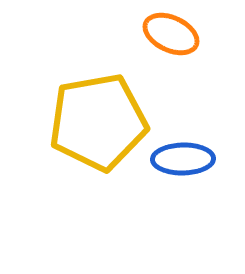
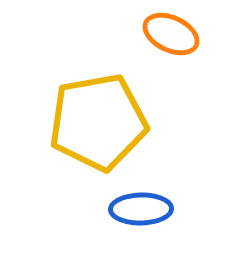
blue ellipse: moved 42 px left, 50 px down
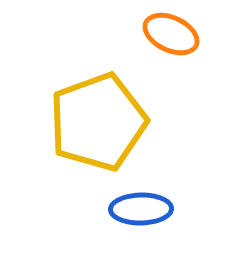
yellow pentagon: rotated 10 degrees counterclockwise
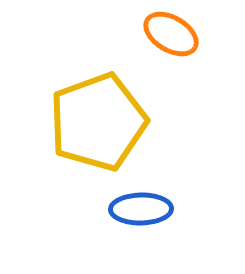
orange ellipse: rotated 6 degrees clockwise
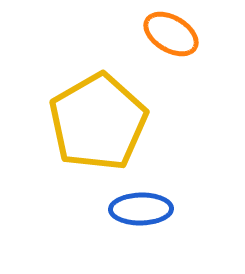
yellow pentagon: rotated 10 degrees counterclockwise
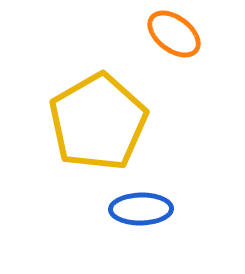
orange ellipse: moved 3 px right; rotated 6 degrees clockwise
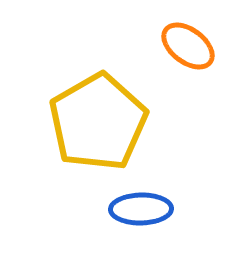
orange ellipse: moved 14 px right, 12 px down
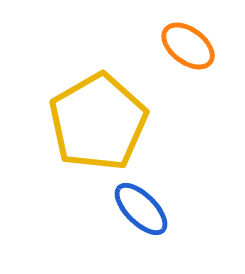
blue ellipse: rotated 46 degrees clockwise
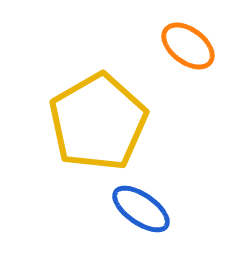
blue ellipse: rotated 10 degrees counterclockwise
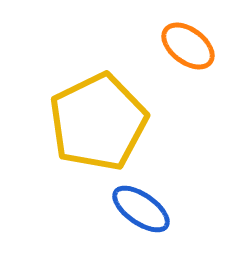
yellow pentagon: rotated 4 degrees clockwise
